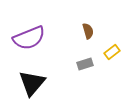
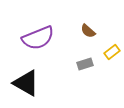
brown semicircle: rotated 147 degrees clockwise
purple semicircle: moved 9 px right
black triangle: moved 6 px left; rotated 40 degrees counterclockwise
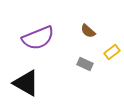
gray rectangle: rotated 42 degrees clockwise
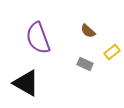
purple semicircle: rotated 92 degrees clockwise
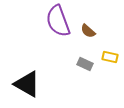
purple semicircle: moved 20 px right, 17 px up
yellow rectangle: moved 2 px left, 5 px down; rotated 49 degrees clockwise
black triangle: moved 1 px right, 1 px down
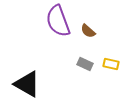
yellow rectangle: moved 1 px right, 7 px down
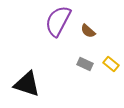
purple semicircle: rotated 48 degrees clockwise
yellow rectangle: rotated 28 degrees clockwise
black triangle: rotated 12 degrees counterclockwise
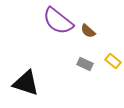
purple semicircle: rotated 80 degrees counterclockwise
yellow rectangle: moved 2 px right, 3 px up
black triangle: moved 1 px left, 1 px up
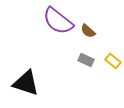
gray rectangle: moved 1 px right, 4 px up
